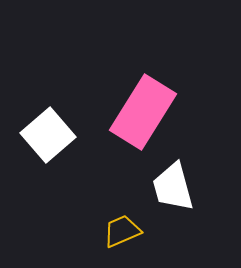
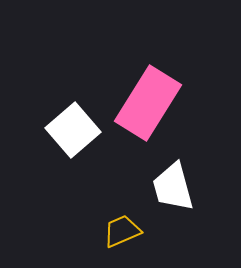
pink rectangle: moved 5 px right, 9 px up
white square: moved 25 px right, 5 px up
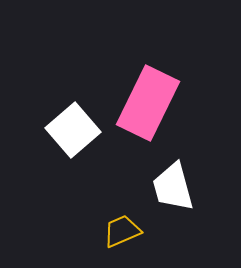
pink rectangle: rotated 6 degrees counterclockwise
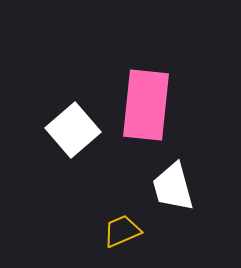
pink rectangle: moved 2 px left, 2 px down; rotated 20 degrees counterclockwise
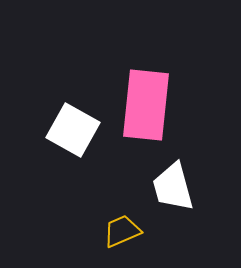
white square: rotated 20 degrees counterclockwise
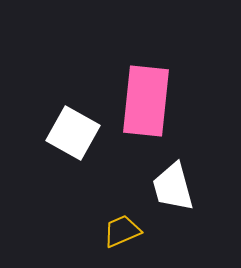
pink rectangle: moved 4 px up
white square: moved 3 px down
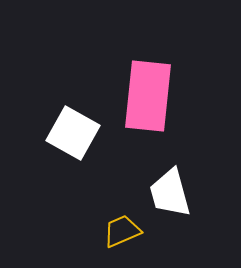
pink rectangle: moved 2 px right, 5 px up
white trapezoid: moved 3 px left, 6 px down
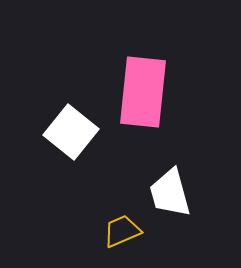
pink rectangle: moved 5 px left, 4 px up
white square: moved 2 px left, 1 px up; rotated 10 degrees clockwise
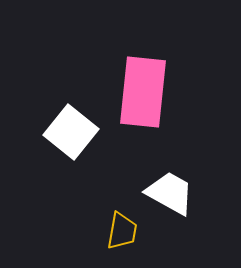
white trapezoid: rotated 134 degrees clockwise
yellow trapezoid: rotated 123 degrees clockwise
